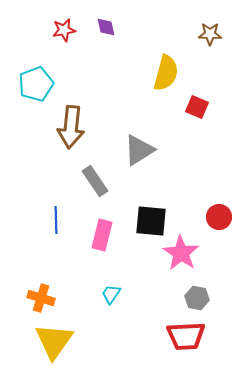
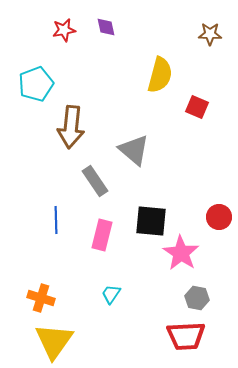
yellow semicircle: moved 6 px left, 2 px down
gray triangle: moved 5 px left; rotated 48 degrees counterclockwise
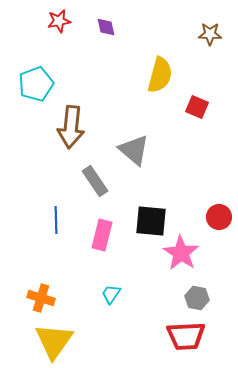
red star: moved 5 px left, 9 px up
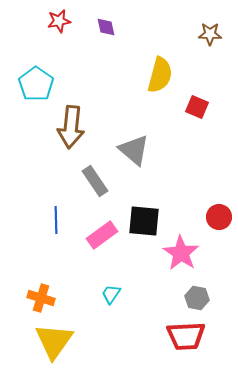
cyan pentagon: rotated 16 degrees counterclockwise
black square: moved 7 px left
pink rectangle: rotated 40 degrees clockwise
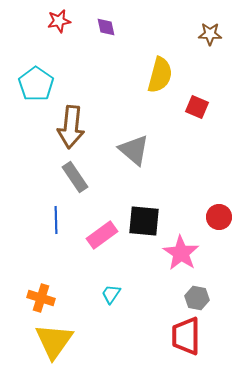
gray rectangle: moved 20 px left, 4 px up
red trapezoid: rotated 93 degrees clockwise
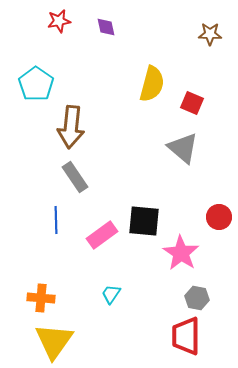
yellow semicircle: moved 8 px left, 9 px down
red square: moved 5 px left, 4 px up
gray triangle: moved 49 px right, 2 px up
orange cross: rotated 12 degrees counterclockwise
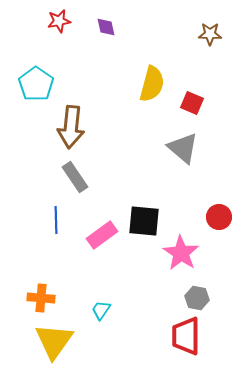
cyan trapezoid: moved 10 px left, 16 px down
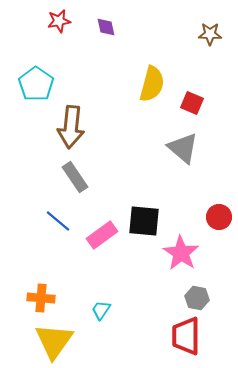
blue line: moved 2 px right, 1 px down; rotated 48 degrees counterclockwise
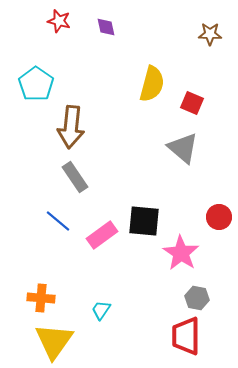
red star: rotated 25 degrees clockwise
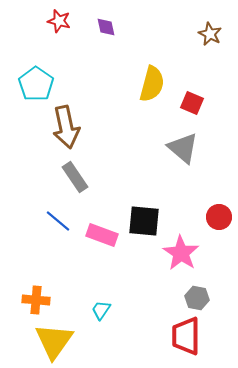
brown star: rotated 25 degrees clockwise
brown arrow: moved 5 px left; rotated 18 degrees counterclockwise
pink rectangle: rotated 56 degrees clockwise
orange cross: moved 5 px left, 2 px down
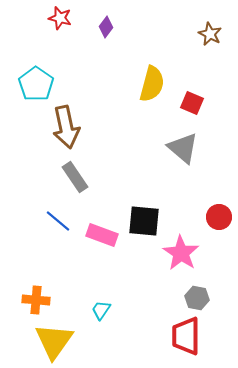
red star: moved 1 px right, 3 px up
purple diamond: rotated 50 degrees clockwise
